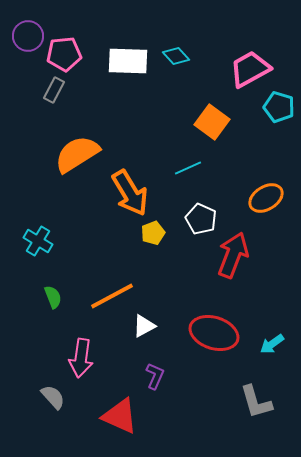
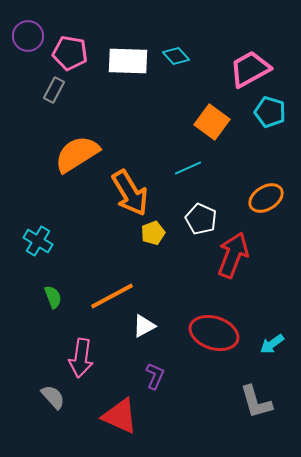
pink pentagon: moved 6 px right, 1 px up; rotated 16 degrees clockwise
cyan pentagon: moved 9 px left, 5 px down
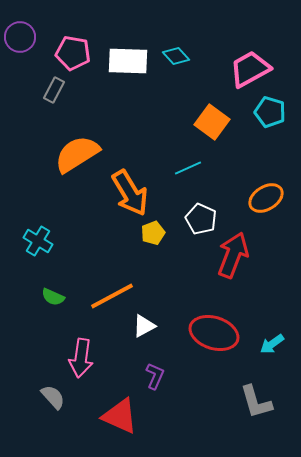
purple circle: moved 8 px left, 1 px down
pink pentagon: moved 3 px right
green semicircle: rotated 135 degrees clockwise
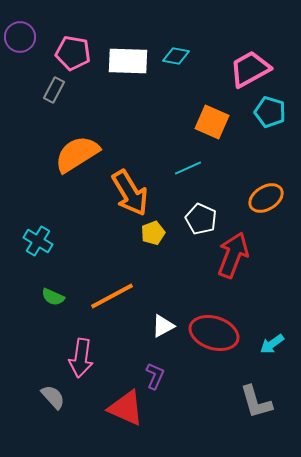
cyan diamond: rotated 36 degrees counterclockwise
orange square: rotated 12 degrees counterclockwise
white triangle: moved 19 px right
red triangle: moved 6 px right, 8 px up
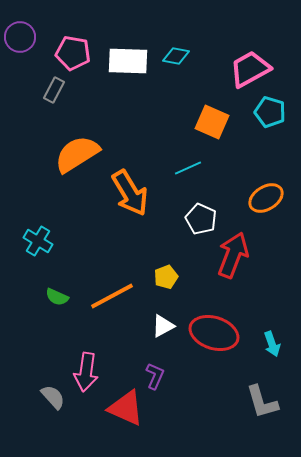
yellow pentagon: moved 13 px right, 44 px down
green semicircle: moved 4 px right
cyan arrow: rotated 75 degrees counterclockwise
pink arrow: moved 5 px right, 14 px down
gray L-shape: moved 6 px right
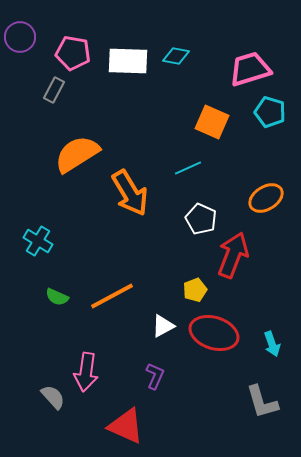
pink trapezoid: rotated 12 degrees clockwise
yellow pentagon: moved 29 px right, 13 px down
red triangle: moved 18 px down
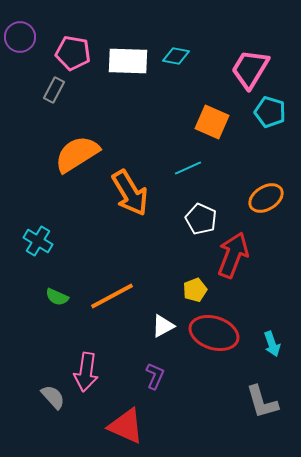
pink trapezoid: rotated 42 degrees counterclockwise
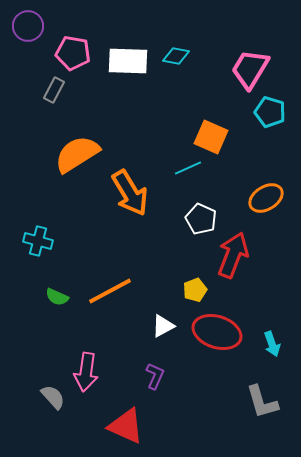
purple circle: moved 8 px right, 11 px up
orange square: moved 1 px left, 15 px down
cyan cross: rotated 16 degrees counterclockwise
orange line: moved 2 px left, 5 px up
red ellipse: moved 3 px right, 1 px up
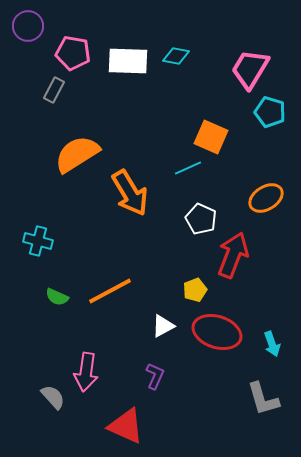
gray L-shape: moved 1 px right, 3 px up
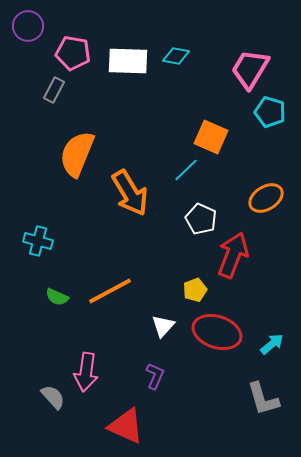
orange semicircle: rotated 36 degrees counterclockwise
cyan line: moved 2 px left, 2 px down; rotated 20 degrees counterclockwise
white triangle: rotated 20 degrees counterclockwise
cyan arrow: rotated 110 degrees counterclockwise
